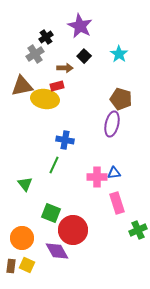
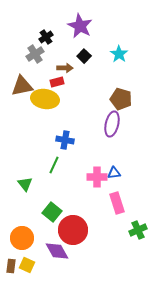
red rectangle: moved 4 px up
green square: moved 1 px right, 1 px up; rotated 18 degrees clockwise
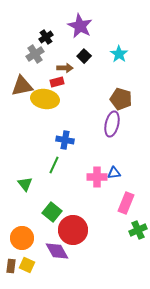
pink rectangle: moved 9 px right; rotated 40 degrees clockwise
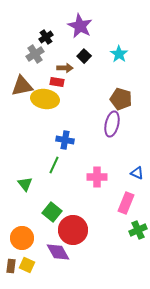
red rectangle: rotated 24 degrees clockwise
blue triangle: moved 23 px right; rotated 32 degrees clockwise
purple diamond: moved 1 px right, 1 px down
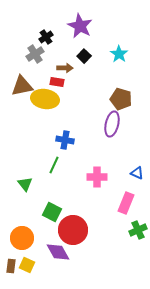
green square: rotated 12 degrees counterclockwise
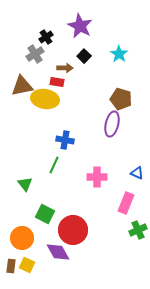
green square: moved 7 px left, 2 px down
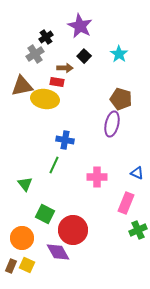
brown rectangle: rotated 16 degrees clockwise
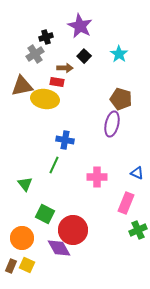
black cross: rotated 16 degrees clockwise
purple diamond: moved 1 px right, 4 px up
